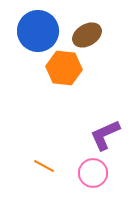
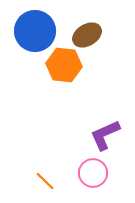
blue circle: moved 3 px left
orange hexagon: moved 3 px up
orange line: moved 1 px right, 15 px down; rotated 15 degrees clockwise
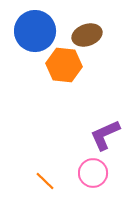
brown ellipse: rotated 12 degrees clockwise
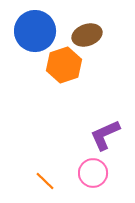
orange hexagon: rotated 24 degrees counterclockwise
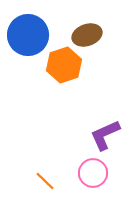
blue circle: moved 7 px left, 4 px down
